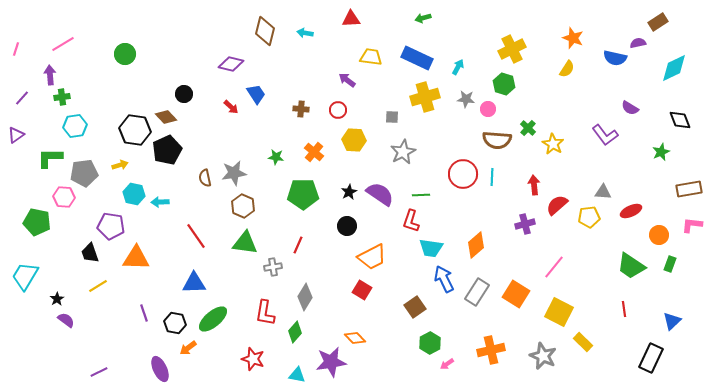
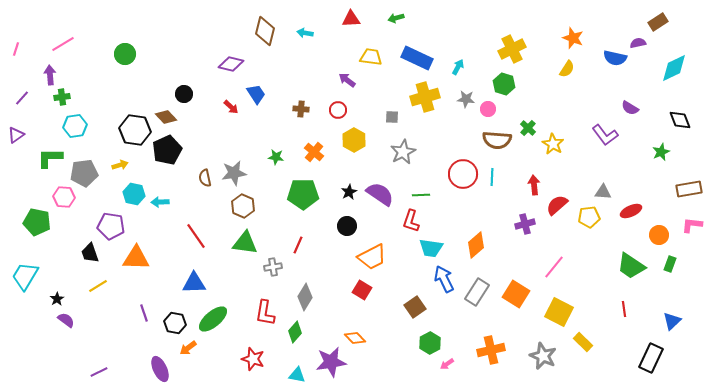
green arrow at (423, 18): moved 27 px left
yellow hexagon at (354, 140): rotated 25 degrees clockwise
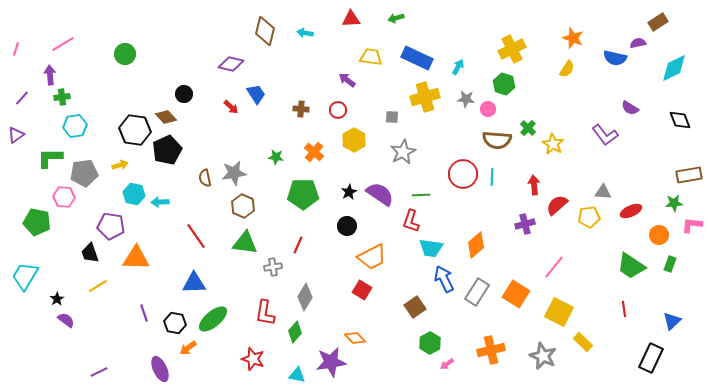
green star at (661, 152): moved 13 px right, 51 px down; rotated 18 degrees clockwise
brown rectangle at (689, 189): moved 14 px up
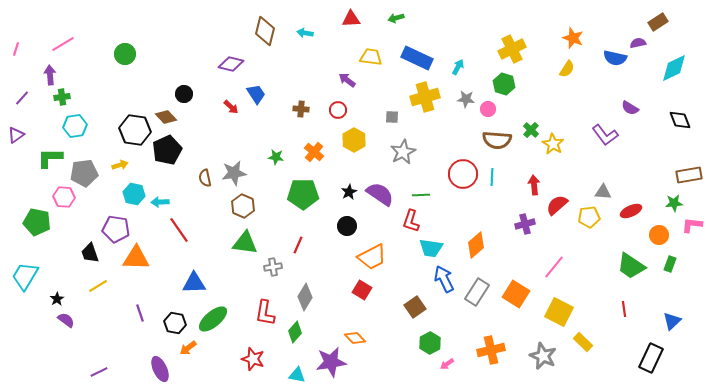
green cross at (528, 128): moved 3 px right, 2 px down
purple pentagon at (111, 226): moved 5 px right, 3 px down
red line at (196, 236): moved 17 px left, 6 px up
purple line at (144, 313): moved 4 px left
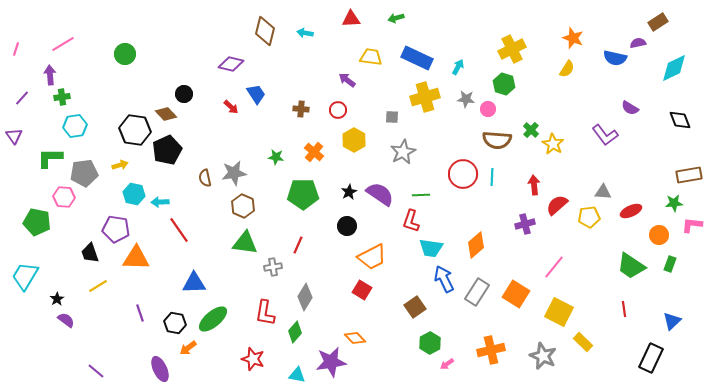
brown diamond at (166, 117): moved 3 px up
purple triangle at (16, 135): moved 2 px left, 1 px down; rotated 30 degrees counterclockwise
purple line at (99, 372): moved 3 px left, 1 px up; rotated 66 degrees clockwise
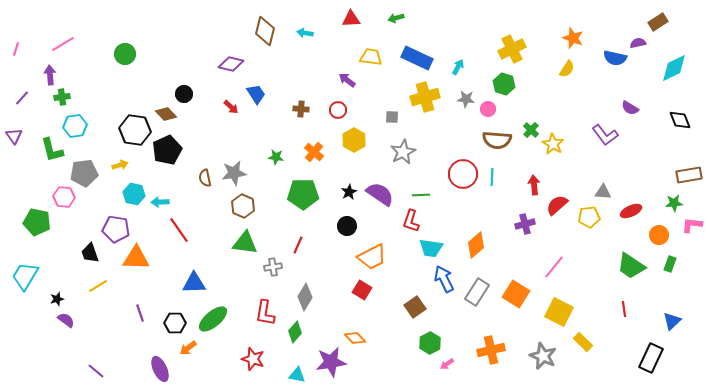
green L-shape at (50, 158): moved 2 px right, 8 px up; rotated 104 degrees counterclockwise
black star at (57, 299): rotated 16 degrees clockwise
black hexagon at (175, 323): rotated 10 degrees counterclockwise
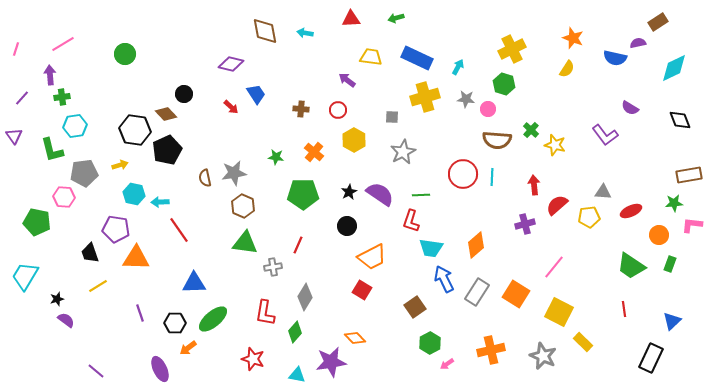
brown diamond at (265, 31): rotated 24 degrees counterclockwise
yellow star at (553, 144): moved 2 px right, 1 px down; rotated 15 degrees counterclockwise
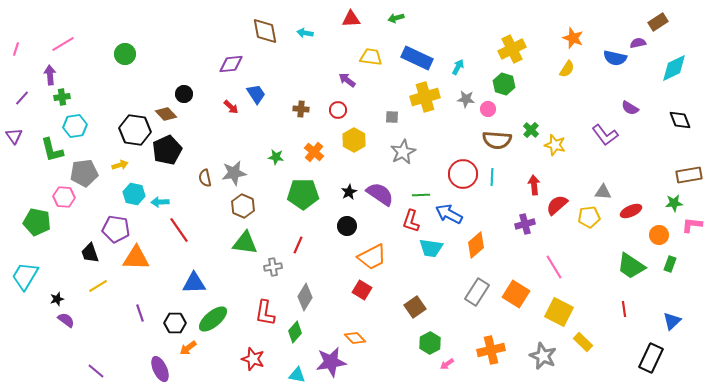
purple diamond at (231, 64): rotated 20 degrees counterclockwise
pink line at (554, 267): rotated 70 degrees counterclockwise
blue arrow at (444, 279): moved 5 px right, 65 px up; rotated 36 degrees counterclockwise
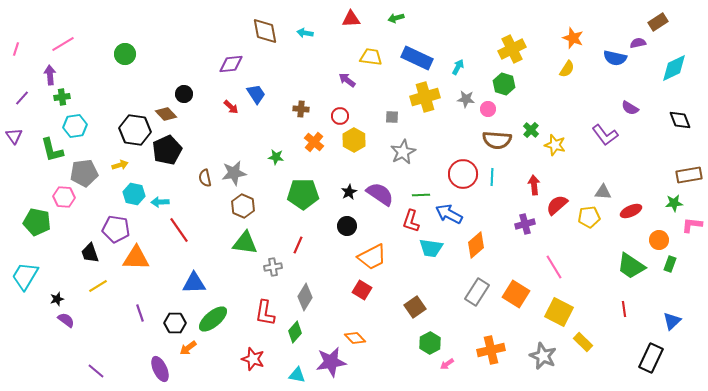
red circle at (338, 110): moved 2 px right, 6 px down
orange cross at (314, 152): moved 10 px up
orange circle at (659, 235): moved 5 px down
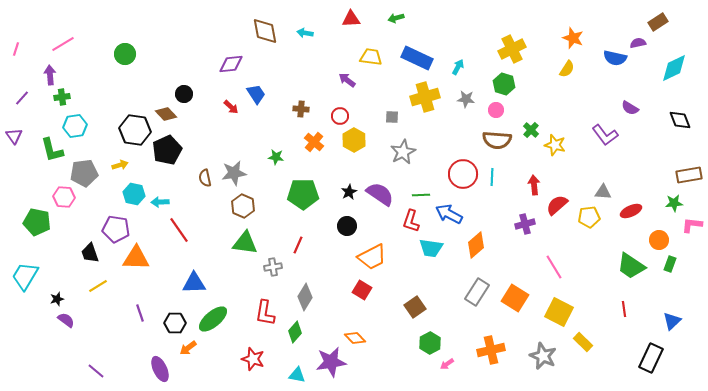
pink circle at (488, 109): moved 8 px right, 1 px down
orange square at (516, 294): moved 1 px left, 4 px down
